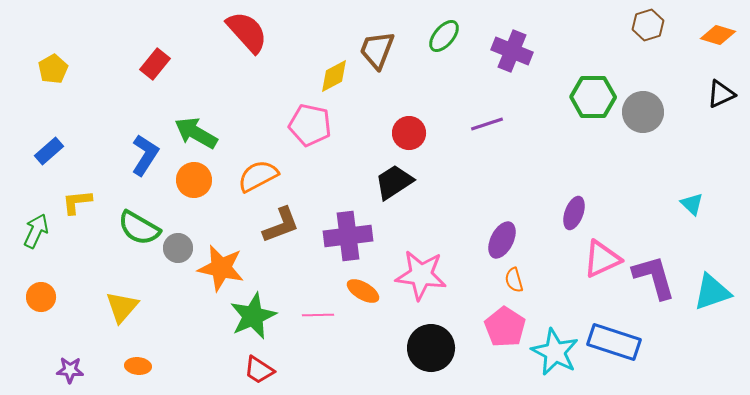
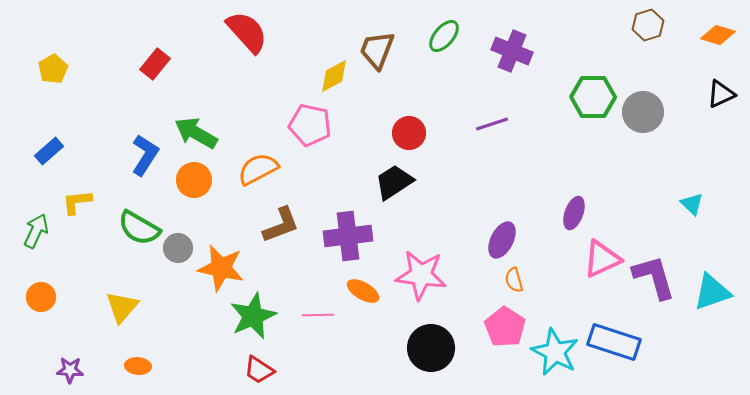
purple line at (487, 124): moved 5 px right
orange semicircle at (258, 176): moved 7 px up
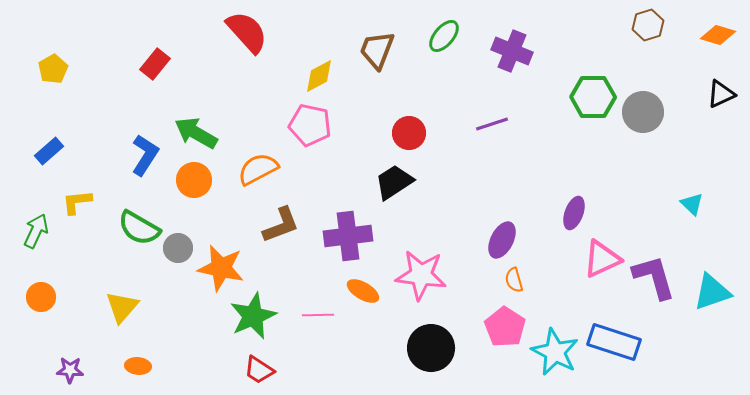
yellow diamond at (334, 76): moved 15 px left
